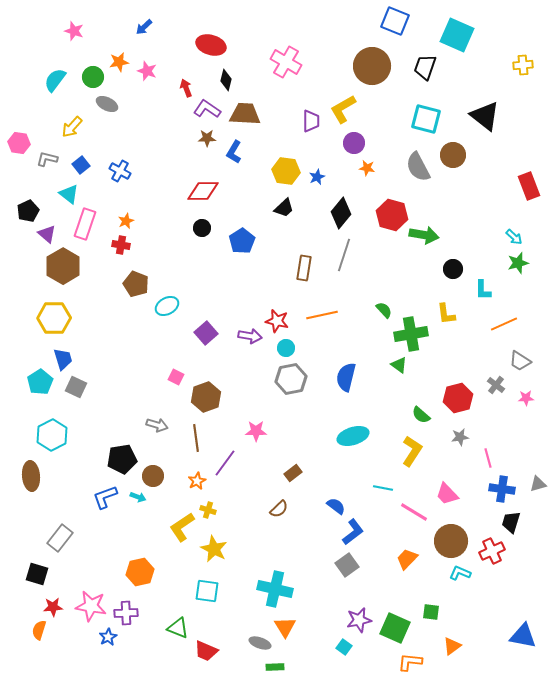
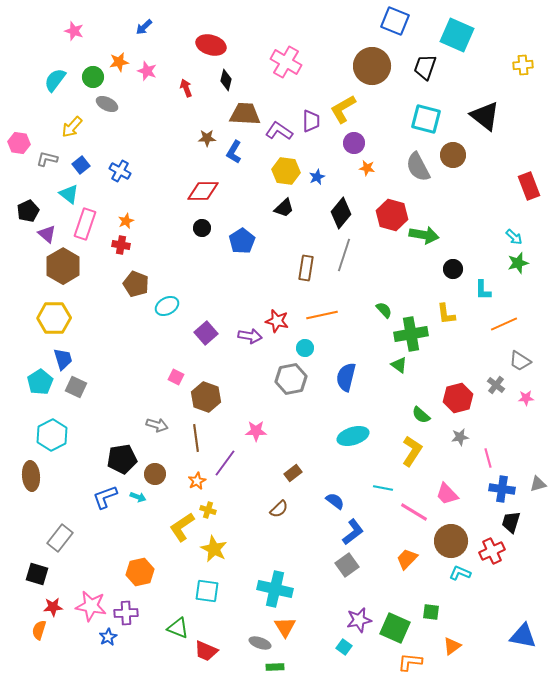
purple L-shape at (207, 109): moved 72 px right, 22 px down
brown rectangle at (304, 268): moved 2 px right
cyan circle at (286, 348): moved 19 px right
brown hexagon at (206, 397): rotated 20 degrees counterclockwise
brown circle at (153, 476): moved 2 px right, 2 px up
blue semicircle at (336, 506): moved 1 px left, 5 px up
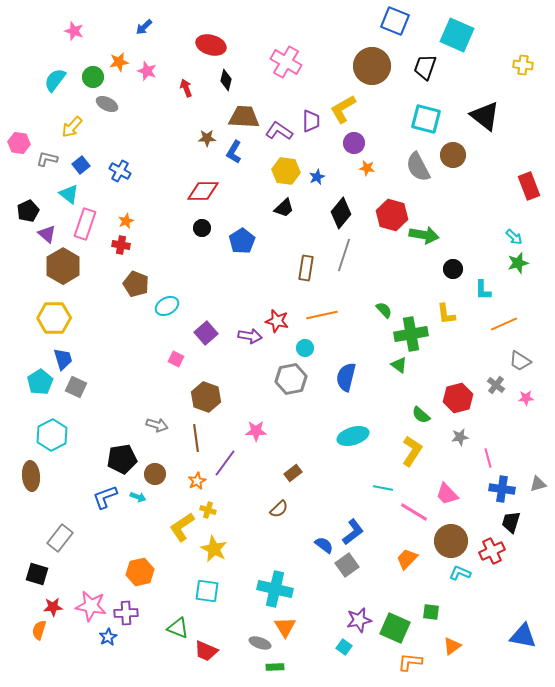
yellow cross at (523, 65): rotated 12 degrees clockwise
brown trapezoid at (245, 114): moved 1 px left, 3 px down
pink square at (176, 377): moved 18 px up
blue semicircle at (335, 501): moved 11 px left, 44 px down
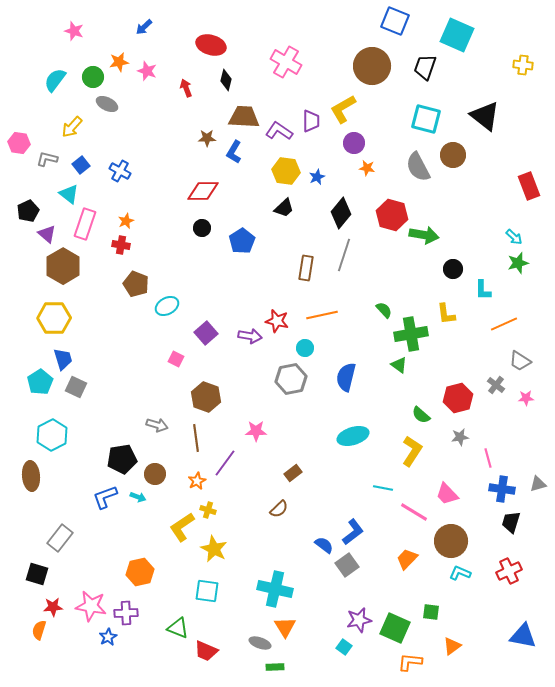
red cross at (492, 551): moved 17 px right, 20 px down
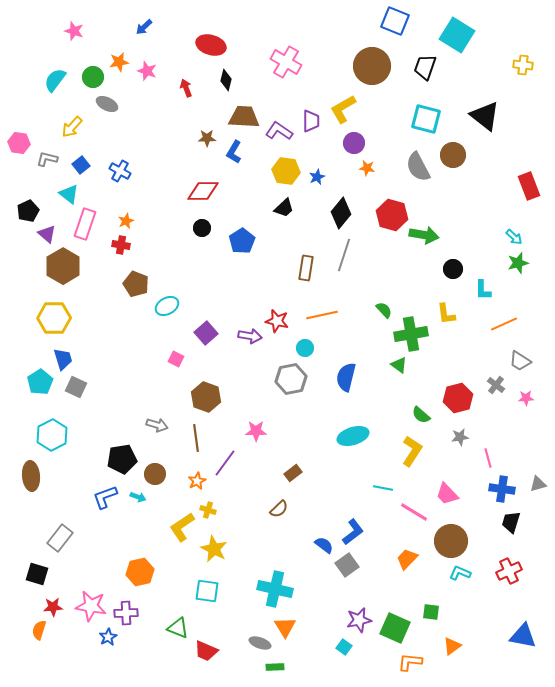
cyan square at (457, 35): rotated 8 degrees clockwise
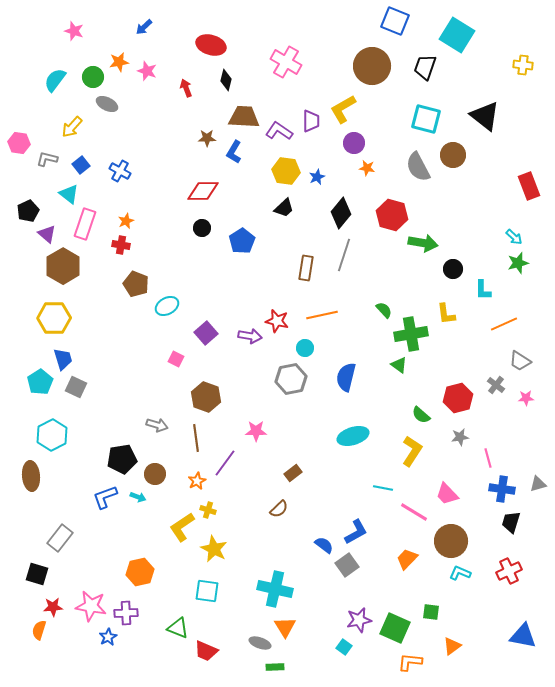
green arrow at (424, 235): moved 1 px left, 8 px down
blue L-shape at (353, 532): moved 3 px right; rotated 8 degrees clockwise
